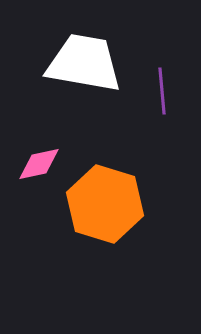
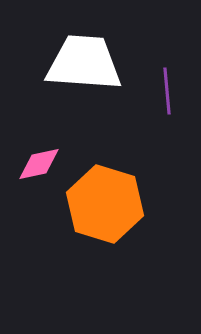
white trapezoid: rotated 6 degrees counterclockwise
purple line: moved 5 px right
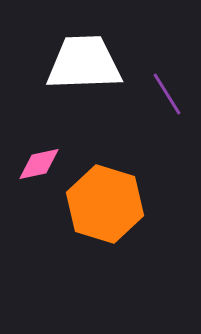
white trapezoid: rotated 6 degrees counterclockwise
purple line: moved 3 px down; rotated 27 degrees counterclockwise
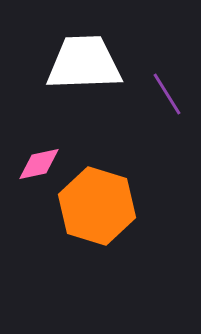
orange hexagon: moved 8 px left, 2 px down
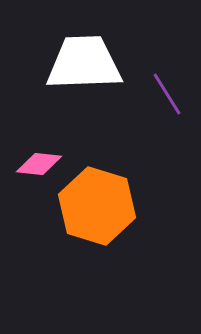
pink diamond: rotated 18 degrees clockwise
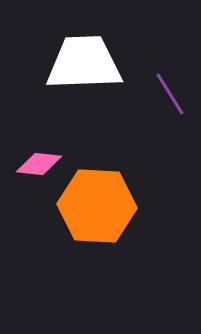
purple line: moved 3 px right
orange hexagon: rotated 14 degrees counterclockwise
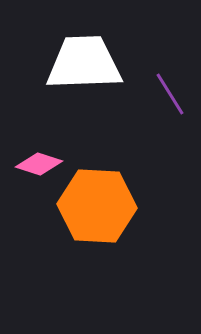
pink diamond: rotated 12 degrees clockwise
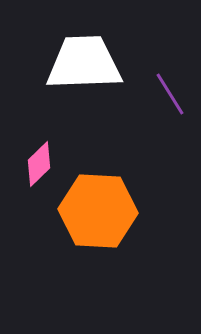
pink diamond: rotated 63 degrees counterclockwise
orange hexagon: moved 1 px right, 5 px down
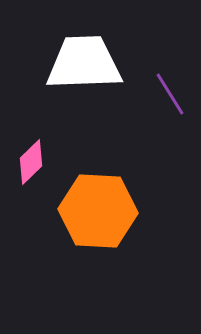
pink diamond: moved 8 px left, 2 px up
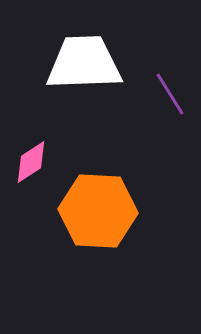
pink diamond: rotated 12 degrees clockwise
